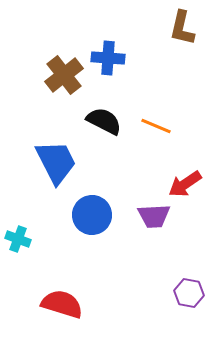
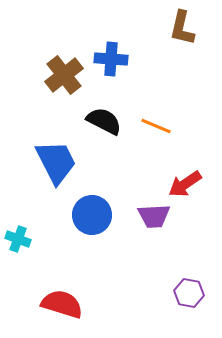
blue cross: moved 3 px right, 1 px down
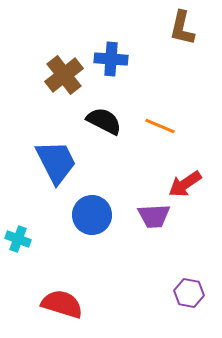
orange line: moved 4 px right
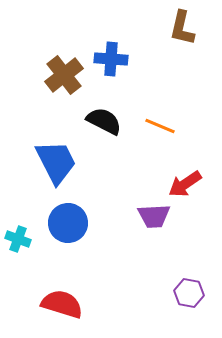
blue circle: moved 24 px left, 8 px down
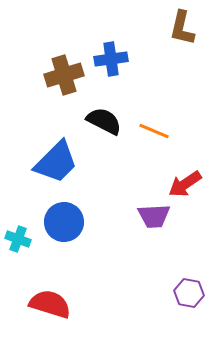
blue cross: rotated 12 degrees counterclockwise
brown cross: rotated 21 degrees clockwise
orange line: moved 6 px left, 5 px down
blue trapezoid: rotated 72 degrees clockwise
blue circle: moved 4 px left, 1 px up
red semicircle: moved 12 px left
